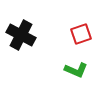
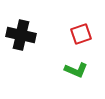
black cross: rotated 16 degrees counterclockwise
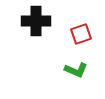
black cross: moved 15 px right, 14 px up; rotated 12 degrees counterclockwise
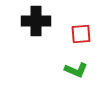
red square: rotated 15 degrees clockwise
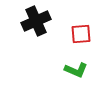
black cross: rotated 24 degrees counterclockwise
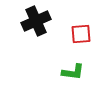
green L-shape: moved 3 px left, 2 px down; rotated 15 degrees counterclockwise
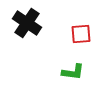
black cross: moved 9 px left, 2 px down; rotated 32 degrees counterclockwise
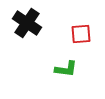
green L-shape: moved 7 px left, 3 px up
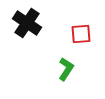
green L-shape: rotated 65 degrees counterclockwise
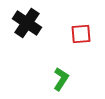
green L-shape: moved 5 px left, 10 px down
